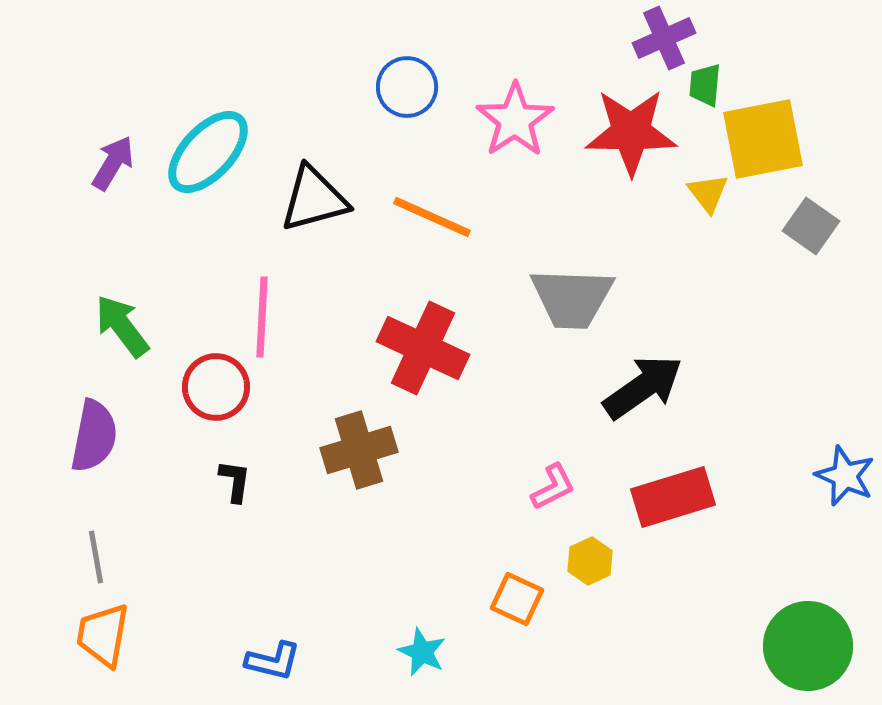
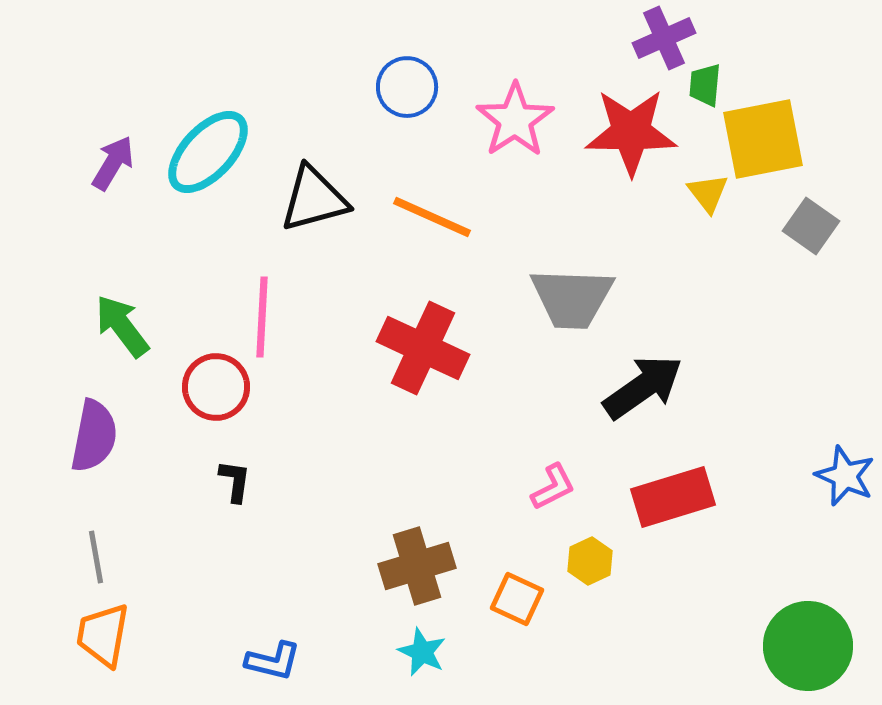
brown cross: moved 58 px right, 116 px down
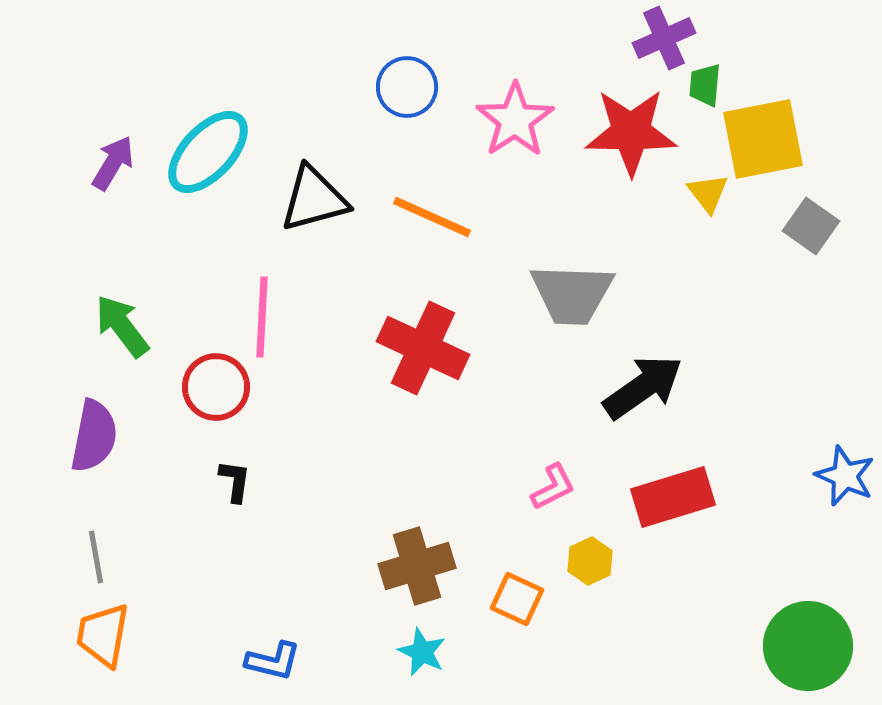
gray trapezoid: moved 4 px up
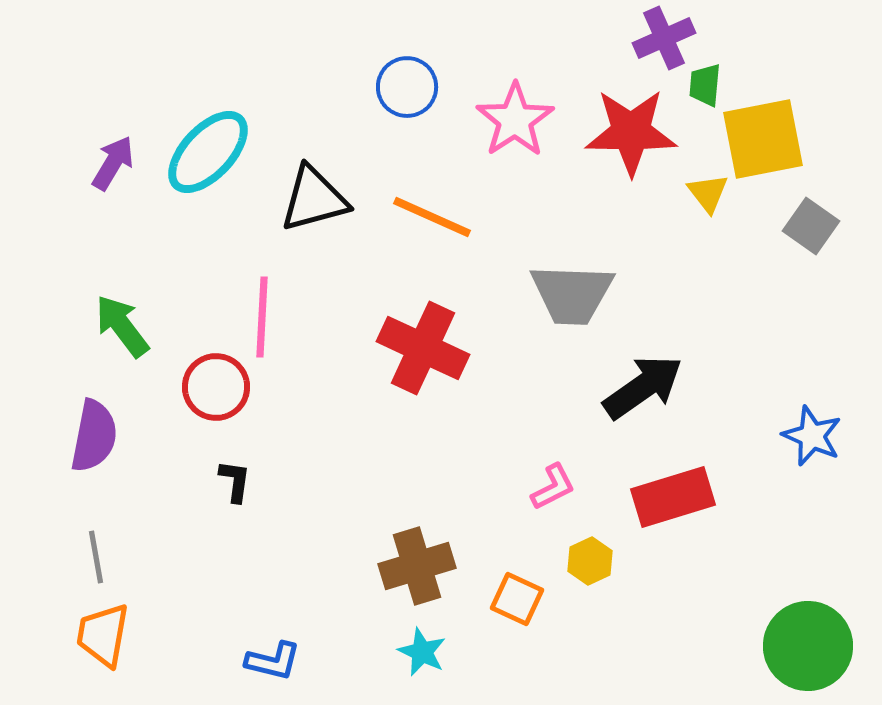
blue star: moved 33 px left, 40 px up
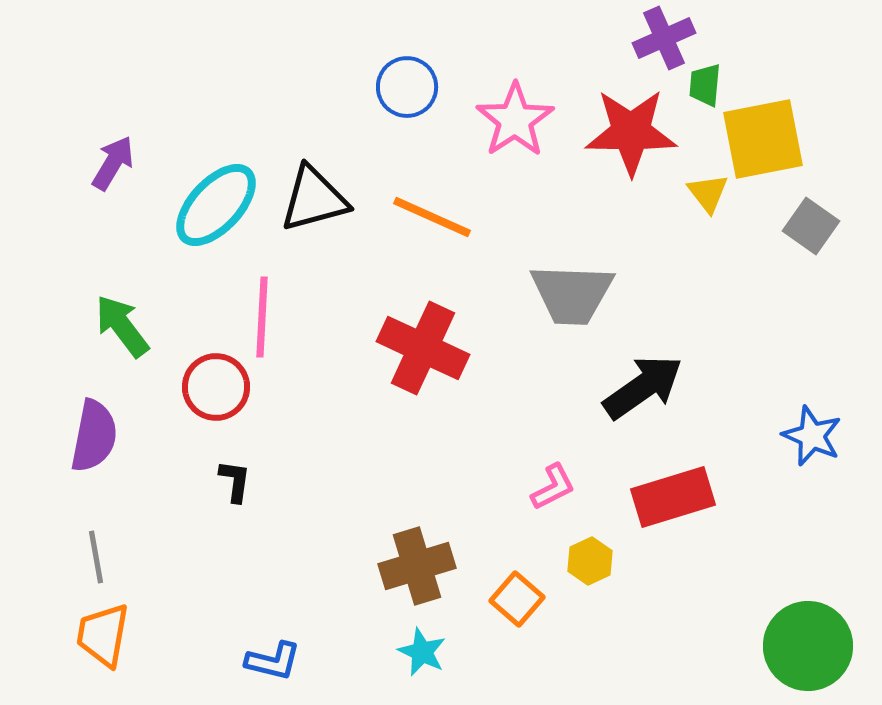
cyan ellipse: moved 8 px right, 53 px down
orange square: rotated 16 degrees clockwise
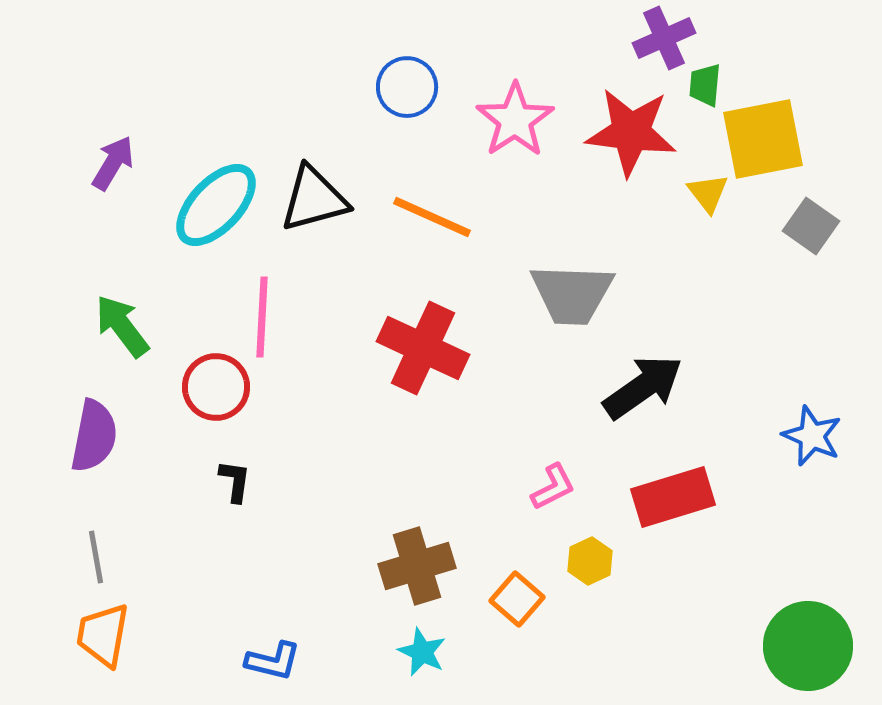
red star: rotated 6 degrees clockwise
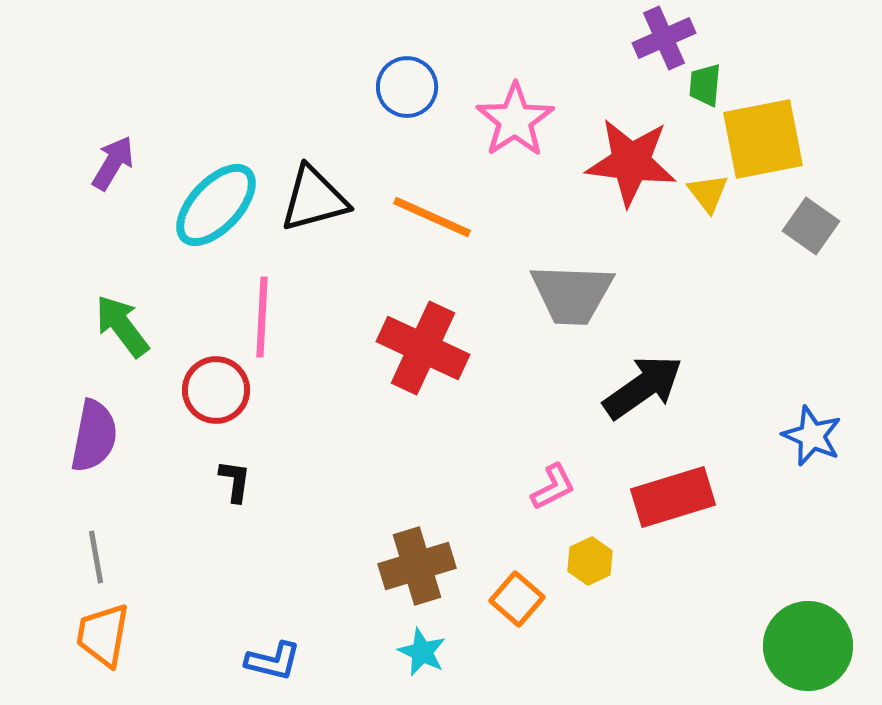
red star: moved 30 px down
red circle: moved 3 px down
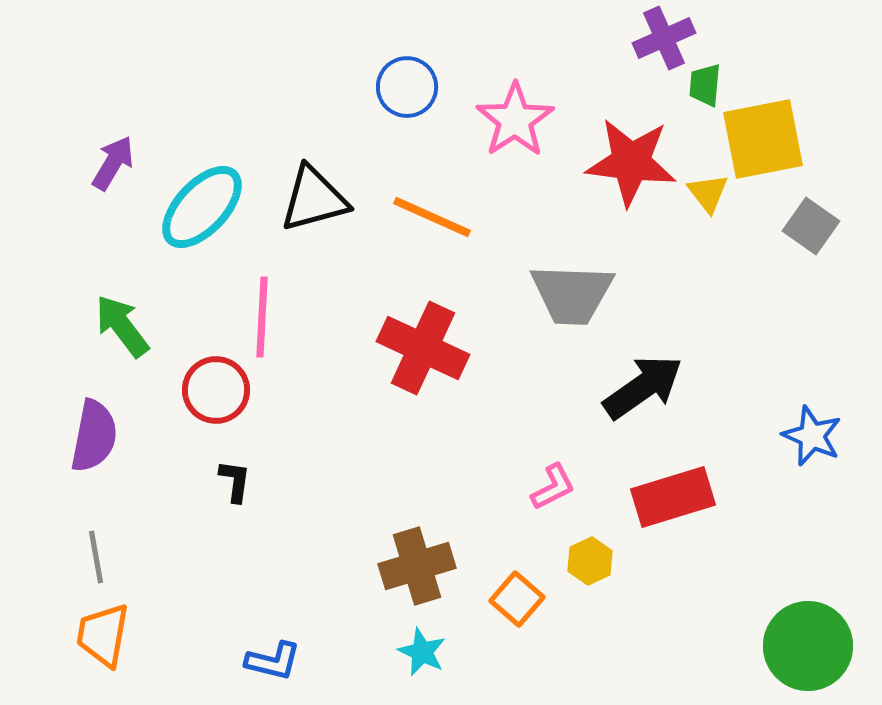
cyan ellipse: moved 14 px left, 2 px down
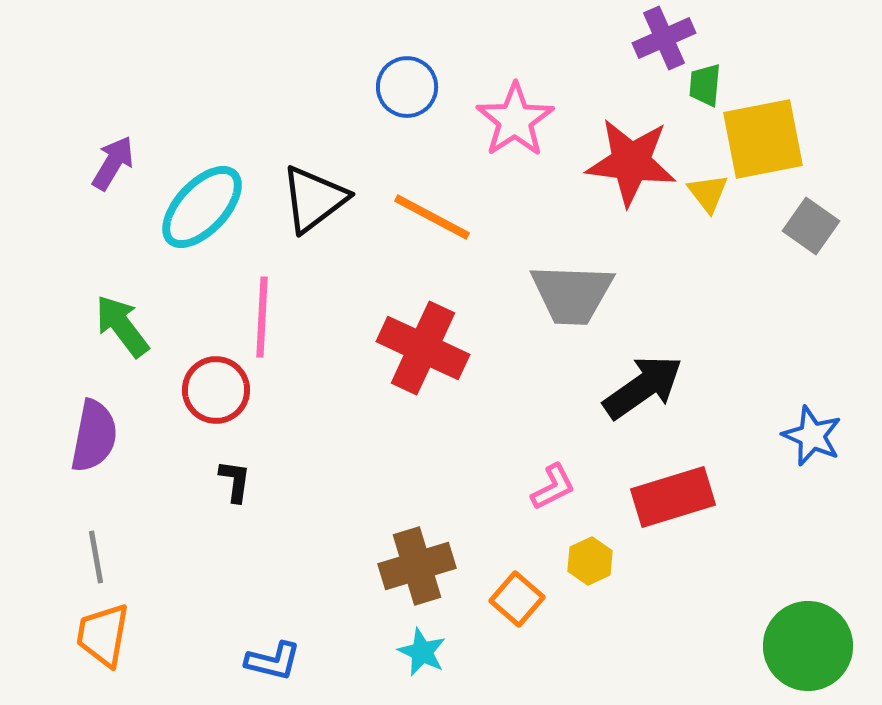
black triangle: rotated 22 degrees counterclockwise
orange line: rotated 4 degrees clockwise
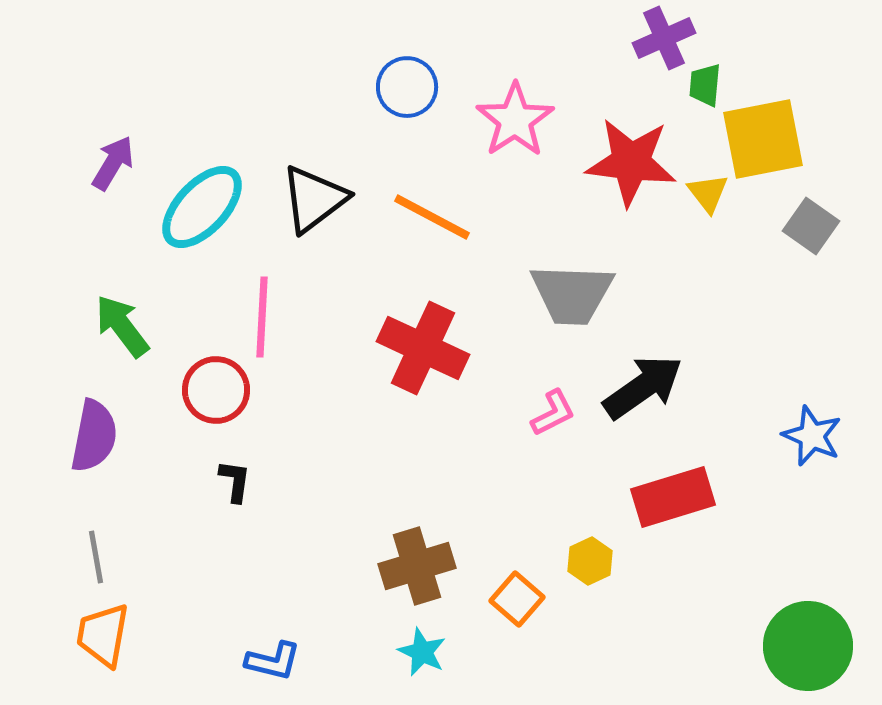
pink L-shape: moved 74 px up
